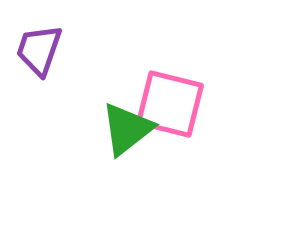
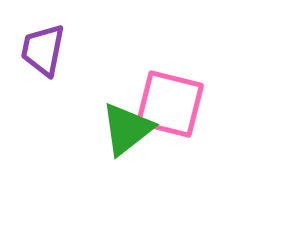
purple trapezoid: moved 4 px right; rotated 8 degrees counterclockwise
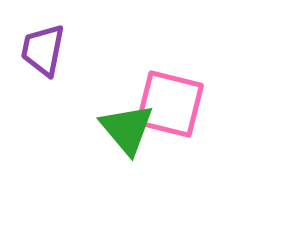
green triangle: rotated 32 degrees counterclockwise
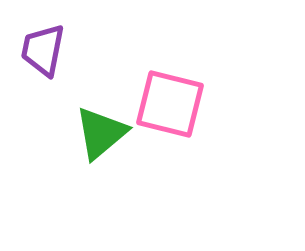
green triangle: moved 26 px left, 4 px down; rotated 30 degrees clockwise
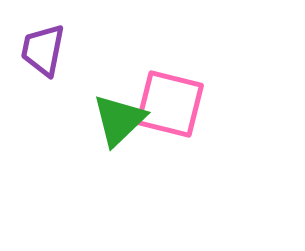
green triangle: moved 18 px right, 13 px up; rotated 4 degrees counterclockwise
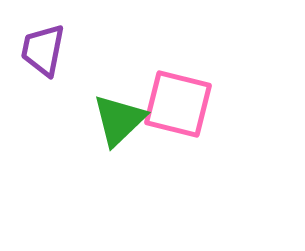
pink square: moved 8 px right
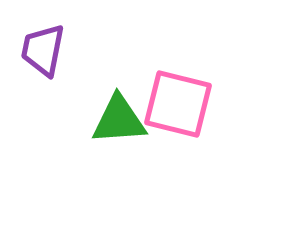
green triangle: rotated 40 degrees clockwise
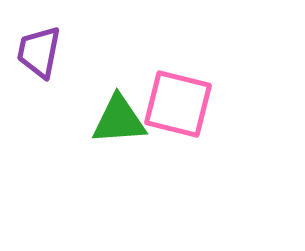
purple trapezoid: moved 4 px left, 2 px down
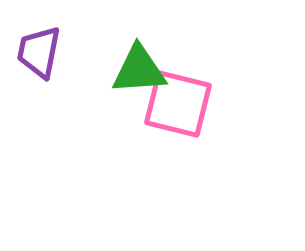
green triangle: moved 20 px right, 50 px up
